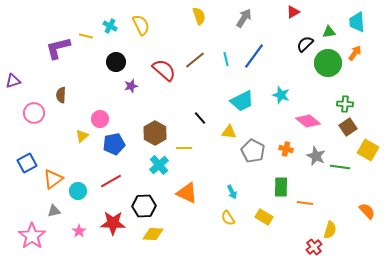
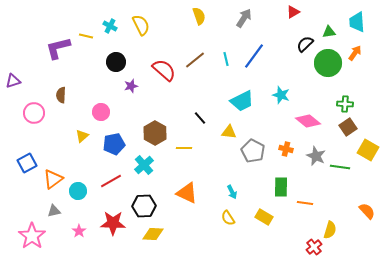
pink circle at (100, 119): moved 1 px right, 7 px up
cyan cross at (159, 165): moved 15 px left
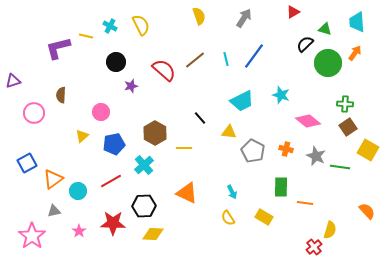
green triangle at (329, 32): moved 4 px left, 3 px up; rotated 24 degrees clockwise
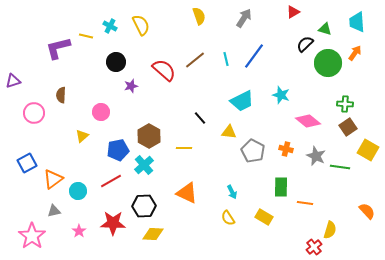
brown hexagon at (155, 133): moved 6 px left, 3 px down
blue pentagon at (114, 144): moved 4 px right, 6 px down
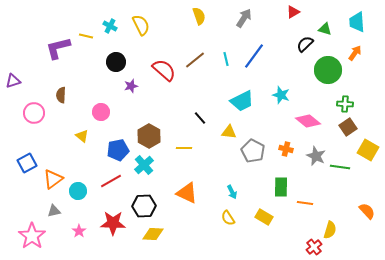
green circle at (328, 63): moved 7 px down
yellow triangle at (82, 136): rotated 40 degrees counterclockwise
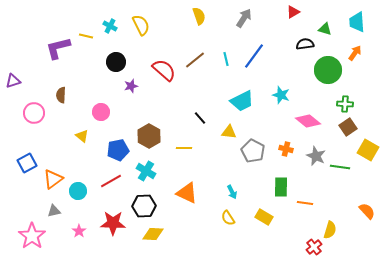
black semicircle at (305, 44): rotated 36 degrees clockwise
cyan cross at (144, 165): moved 2 px right, 6 px down; rotated 18 degrees counterclockwise
